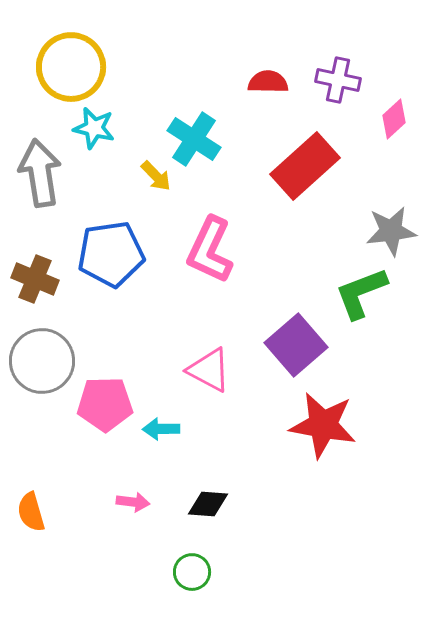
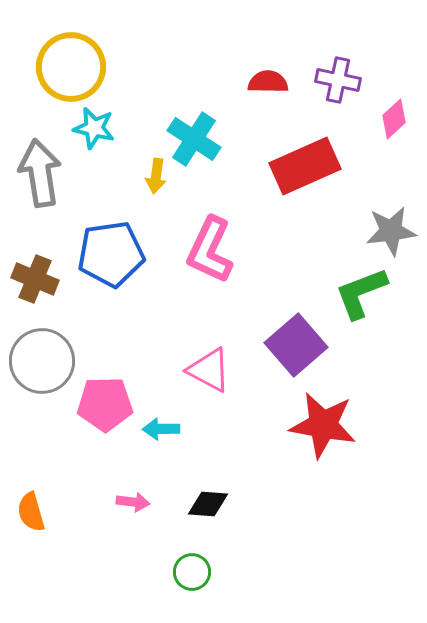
red rectangle: rotated 18 degrees clockwise
yellow arrow: rotated 52 degrees clockwise
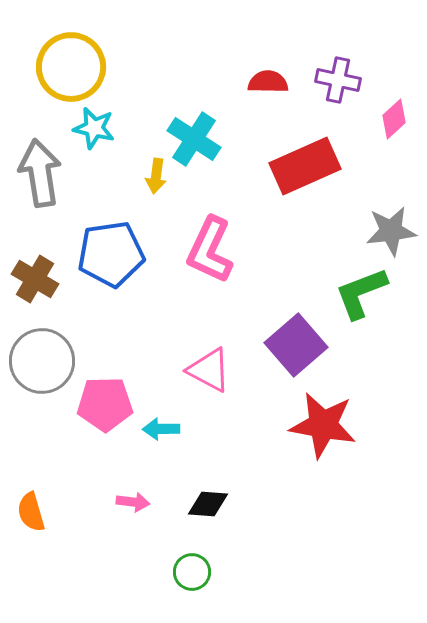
brown cross: rotated 9 degrees clockwise
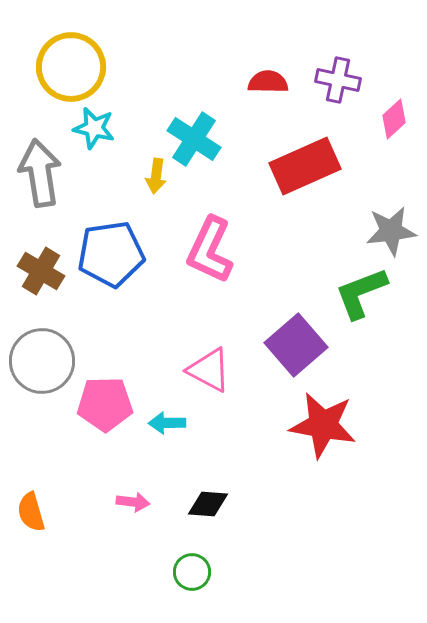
brown cross: moved 6 px right, 8 px up
cyan arrow: moved 6 px right, 6 px up
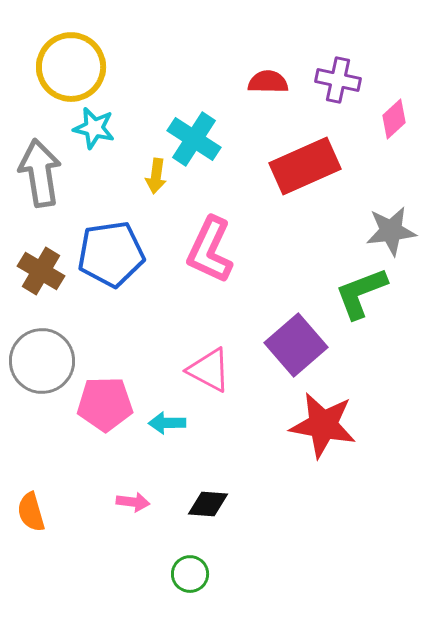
green circle: moved 2 px left, 2 px down
